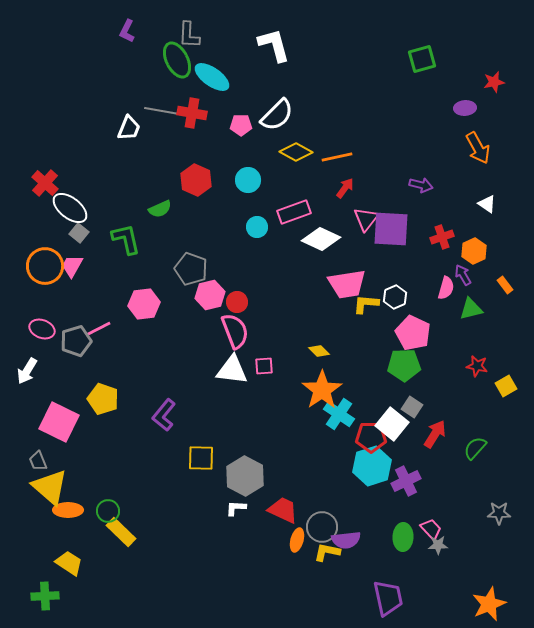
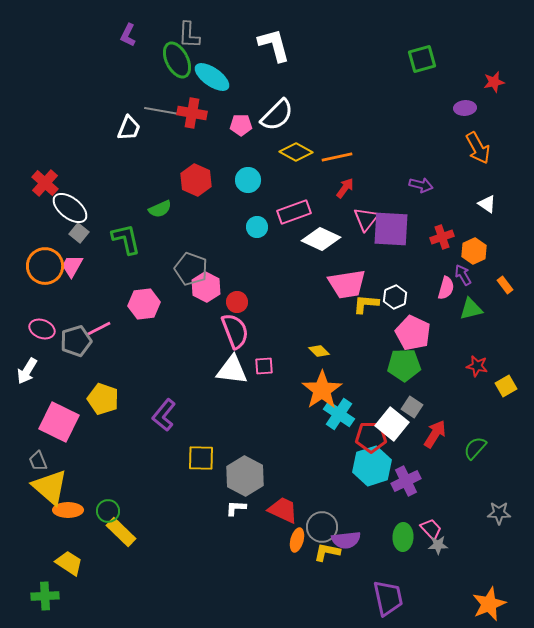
purple L-shape at (127, 31): moved 1 px right, 4 px down
pink hexagon at (210, 295): moved 4 px left, 8 px up; rotated 20 degrees counterclockwise
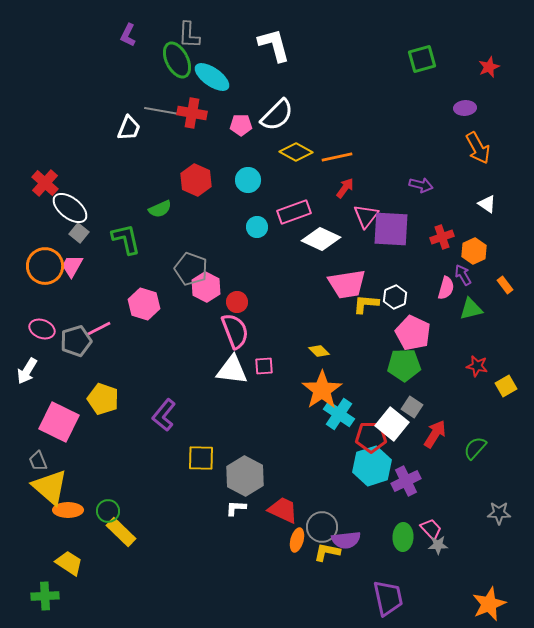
red star at (494, 82): moved 5 px left, 15 px up; rotated 10 degrees counterclockwise
pink triangle at (366, 219): moved 3 px up
pink hexagon at (144, 304): rotated 24 degrees clockwise
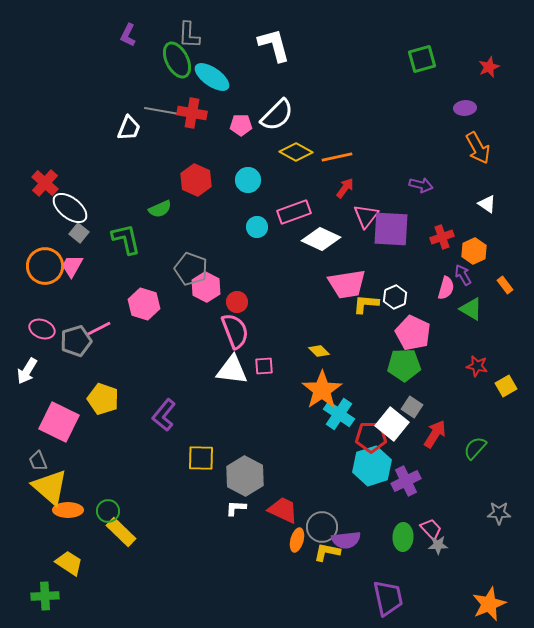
green triangle at (471, 309): rotated 45 degrees clockwise
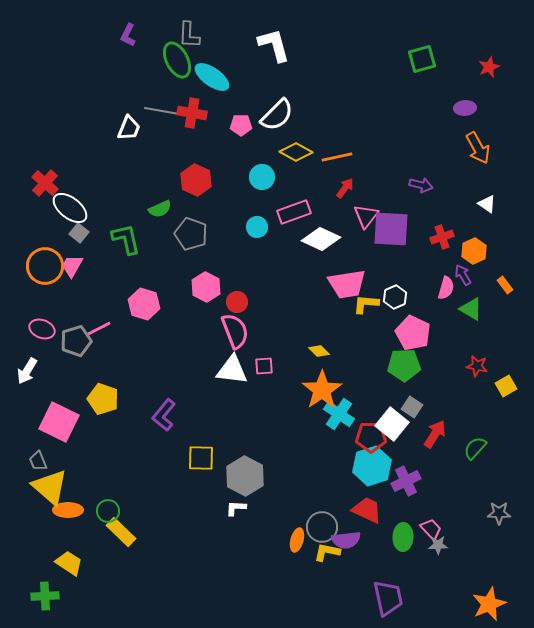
cyan circle at (248, 180): moved 14 px right, 3 px up
gray pentagon at (191, 269): moved 35 px up
red trapezoid at (283, 510): moved 84 px right
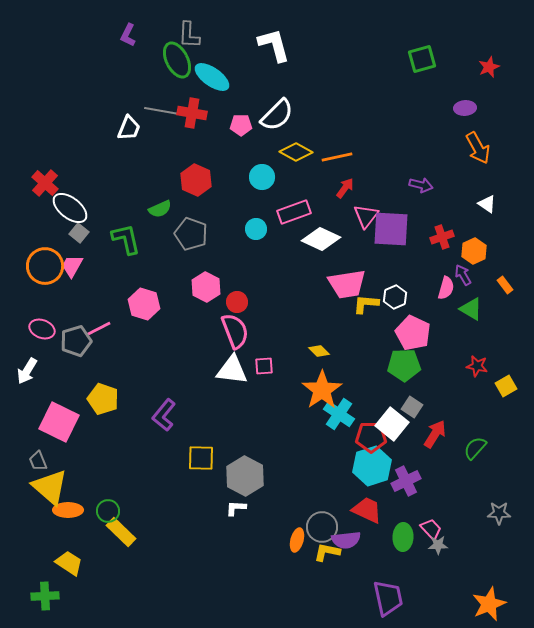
cyan circle at (257, 227): moved 1 px left, 2 px down
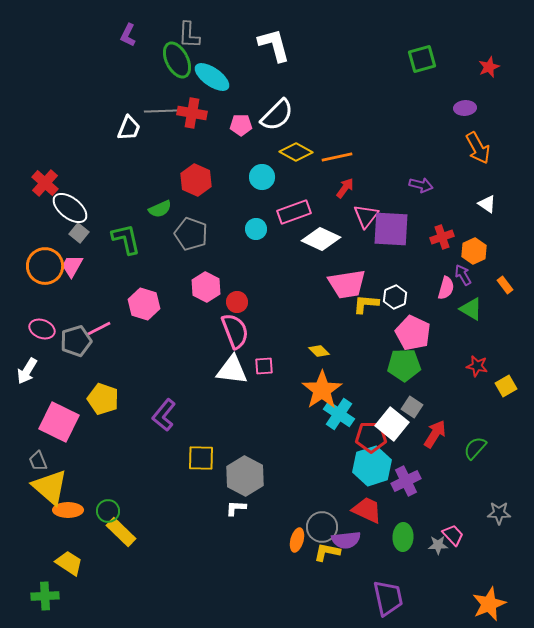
gray line at (162, 111): rotated 12 degrees counterclockwise
pink trapezoid at (431, 529): moved 22 px right, 6 px down
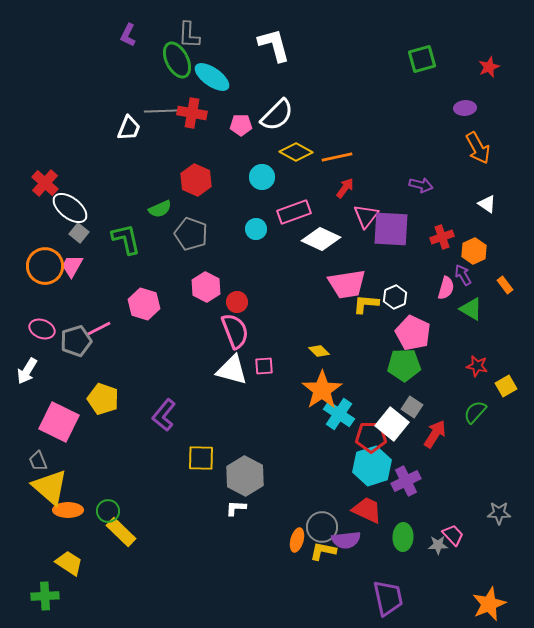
white triangle at (232, 370): rotated 8 degrees clockwise
green semicircle at (475, 448): moved 36 px up
yellow L-shape at (327, 552): moved 4 px left, 1 px up
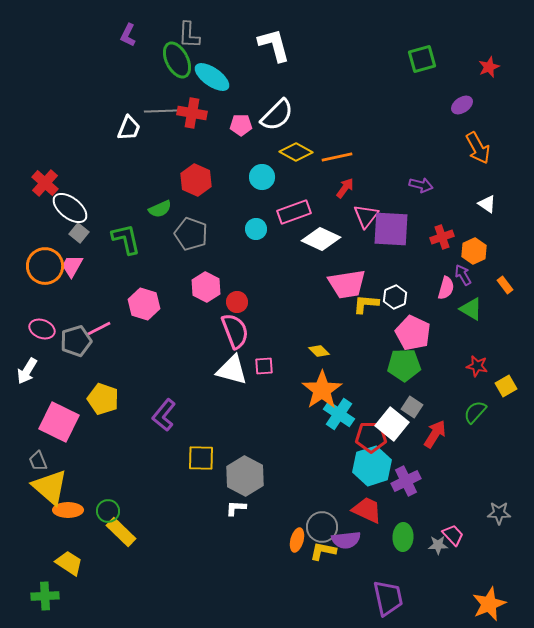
purple ellipse at (465, 108): moved 3 px left, 3 px up; rotated 30 degrees counterclockwise
